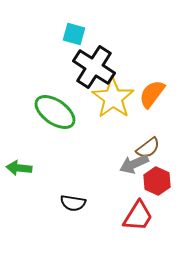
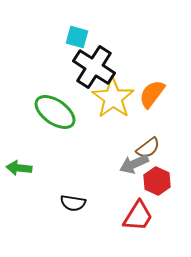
cyan square: moved 3 px right, 3 px down
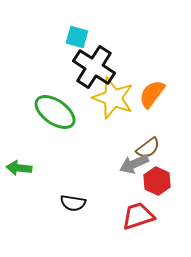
yellow star: rotated 15 degrees counterclockwise
red trapezoid: rotated 140 degrees counterclockwise
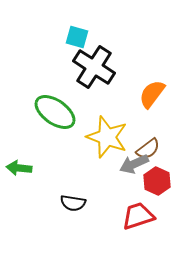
yellow star: moved 6 px left, 39 px down
brown semicircle: moved 1 px down
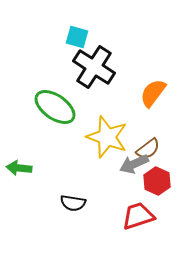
orange semicircle: moved 1 px right, 1 px up
green ellipse: moved 5 px up
